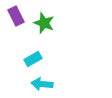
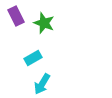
cyan rectangle: moved 1 px up
cyan arrow: rotated 65 degrees counterclockwise
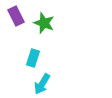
cyan rectangle: rotated 42 degrees counterclockwise
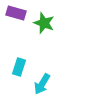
purple rectangle: moved 3 px up; rotated 48 degrees counterclockwise
cyan rectangle: moved 14 px left, 9 px down
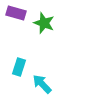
cyan arrow: rotated 105 degrees clockwise
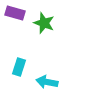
purple rectangle: moved 1 px left
cyan arrow: moved 5 px right, 2 px up; rotated 35 degrees counterclockwise
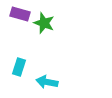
purple rectangle: moved 5 px right, 1 px down
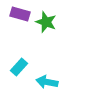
green star: moved 2 px right, 1 px up
cyan rectangle: rotated 24 degrees clockwise
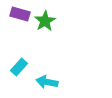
green star: moved 1 px left, 1 px up; rotated 20 degrees clockwise
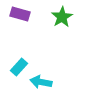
green star: moved 17 px right, 4 px up
cyan arrow: moved 6 px left
